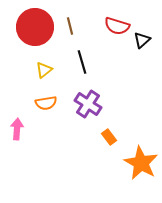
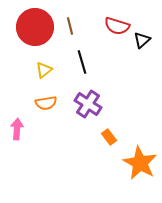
orange star: moved 1 px left
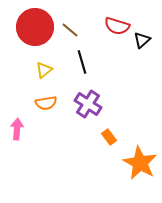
brown line: moved 4 px down; rotated 36 degrees counterclockwise
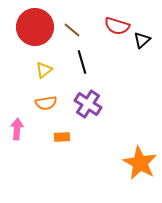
brown line: moved 2 px right
orange rectangle: moved 47 px left; rotated 56 degrees counterclockwise
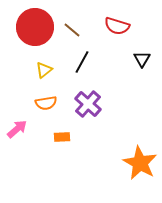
black triangle: moved 19 px down; rotated 18 degrees counterclockwise
black line: rotated 45 degrees clockwise
purple cross: rotated 8 degrees clockwise
pink arrow: rotated 45 degrees clockwise
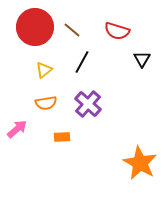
red semicircle: moved 5 px down
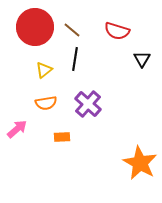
black line: moved 7 px left, 3 px up; rotated 20 degrees counterclockwise
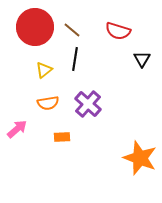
red semicircle: moved 1 px right
orange semicircle: moved 2 px right
orange star: moved 5 px up; rotated 8 degrees counterclockwise
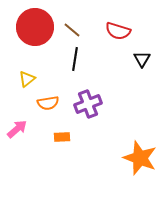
yellow triangle: moved 17 px left, 9 px down
purple cross: rotated 28 degrees clockwise
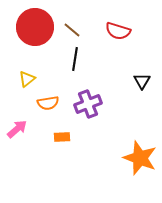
black triangle: moved 22 px down
